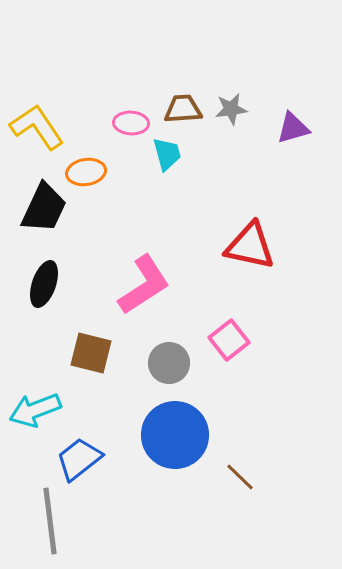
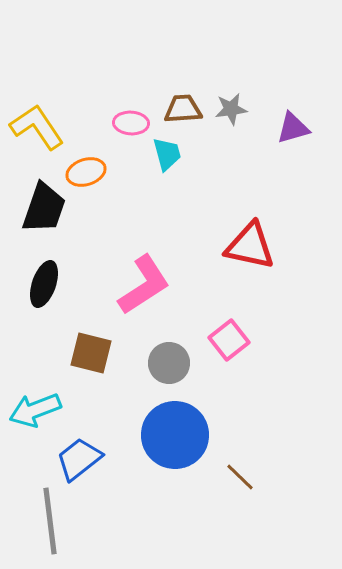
orange ellipse: rotated 9 degrees counterclockwise
black trapezoid: rotated 6 degrees counterclockwise
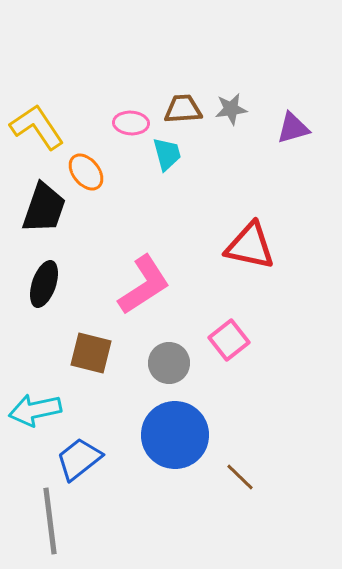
orange ellipse: rotated 69 degrees clockwise
cyan arrow: rotated 9 degrees clockwise
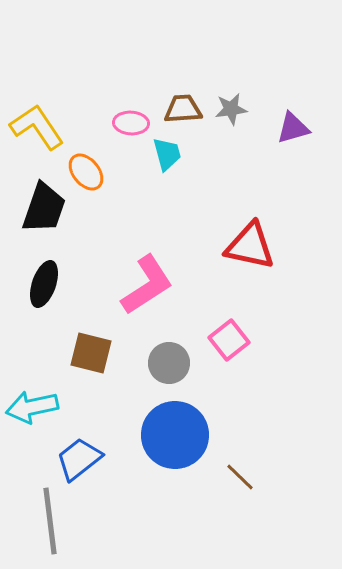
pink L-shape: moved 3 px right
cyan arrow: moved 3 px left, 3 px up
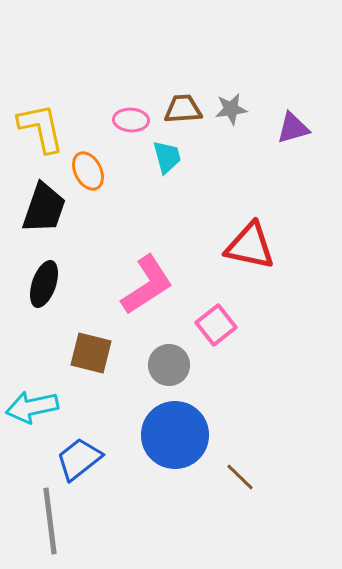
pink ellipse: moved 3 px up
yellow L-shape: moved 4 px right, 1 px down; rotated 22 degrees clockwise
cyan trapezoid: moved 3 px down
orange ellipse: moved 2 px right, 1 px up; rotated 12 degrees clockwise
pink square: moved 13 px left, 15 px up
gray circle: moved 2 px down
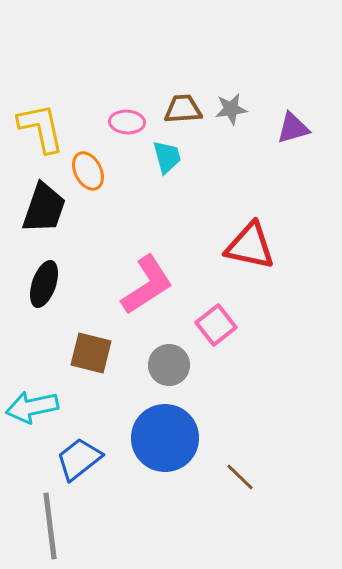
pink ellipse: moved 4 px left, 2 px down
blue circle: moved 10 px left, 3 px down
gray line: moved 5 px down
